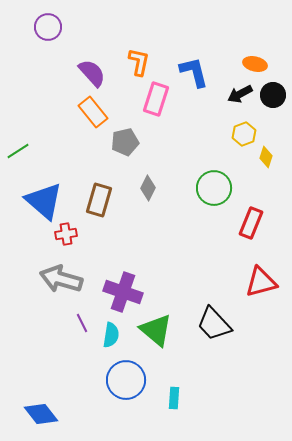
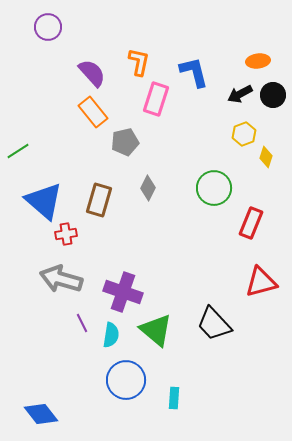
orange ellipse: moved 3 px right, 3 px up; rotated 20 degrees counterclockwise
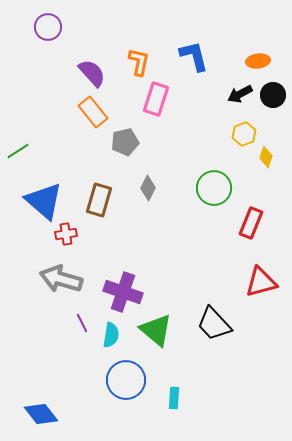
blue L-shape: moved 16 px up
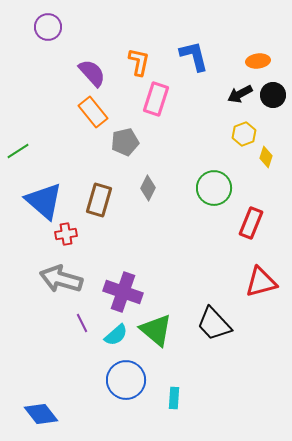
cyan semicircle: moved 5 px right; rotated 40 degrees clockwise
